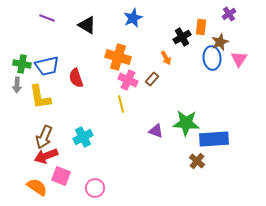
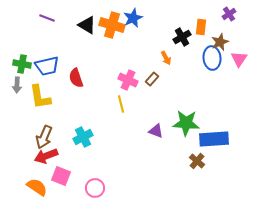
orange cross: moved 6 px left, 32 px up
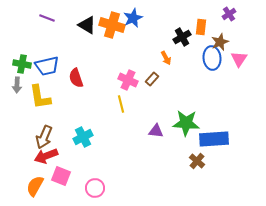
purple triangle: rotated 14 degrees counterclockwise
orange semicircle: moved 2 px left, 1 px up; rotated 95 degrees counterclockwise
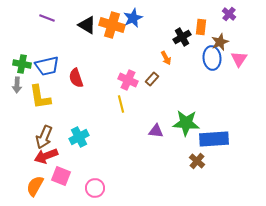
purple cross: rotated 16 degrees counterclockwise
cyan cross: moved 4 px left
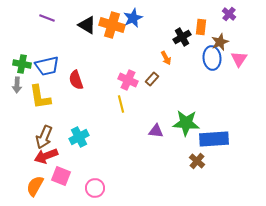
red semicircle: moved 2 px down
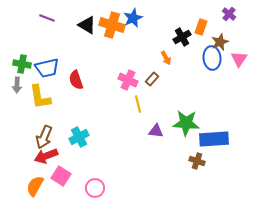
orange rectangle: rotated 14 degrees clockwise
blue trapezoid: moved 2 px down
yellow line: moved 17 px right
brown cross: rotated 21 degrees counterclockwise
pink square: rotated 12 degrees clockwise
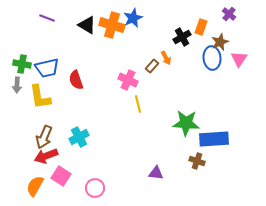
brown rectangle: moved 13 px up
purple triangle: moved 42 px down
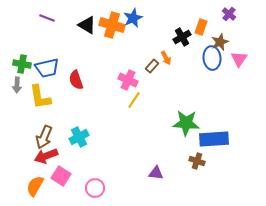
yellow line: moved 4 px left, 4 px up; rotated 48 degrees clockwise
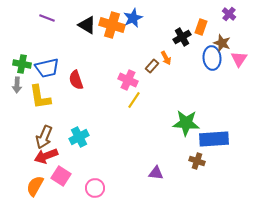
brown star: moved 2 px right, 1 px down; rotated 30 degrees counterclockwise
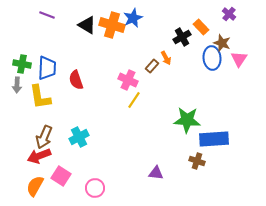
purple line: moved 3 px up
orange rectangle: rotated 63 degrees counterclockwise
blue trapezoid: rotated 75 degrees counterclockwise
green star: moved 1 px right, 3 px up
red arrow: moved 7 px left
